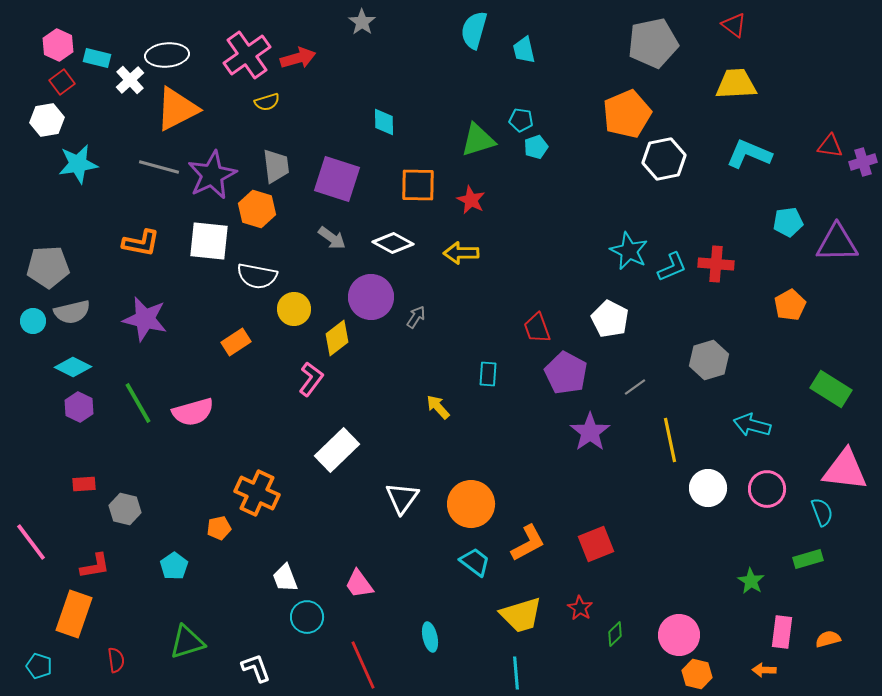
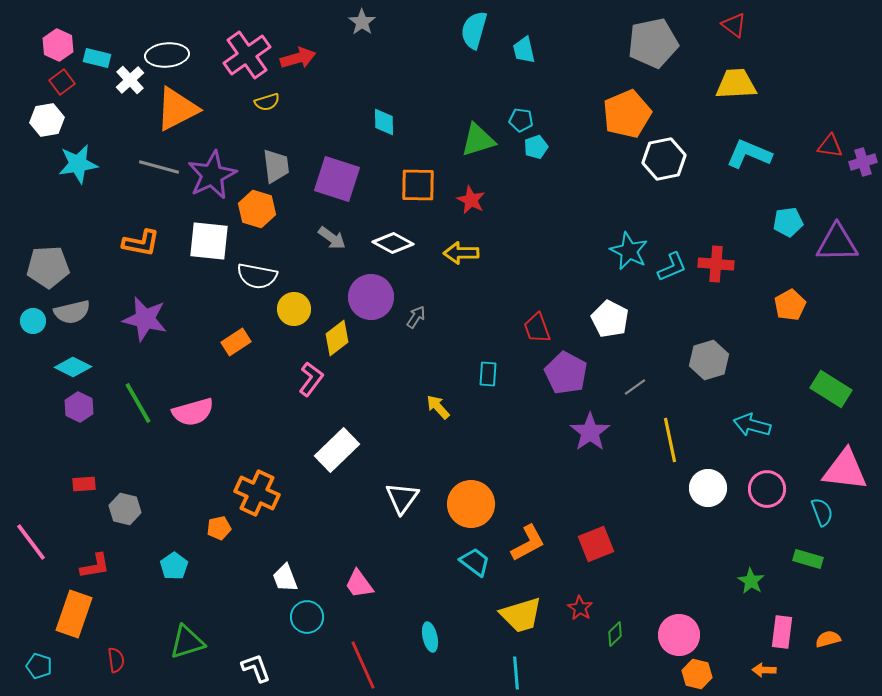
green rectangle at (808, 559): rotated 32 degrees clockwise
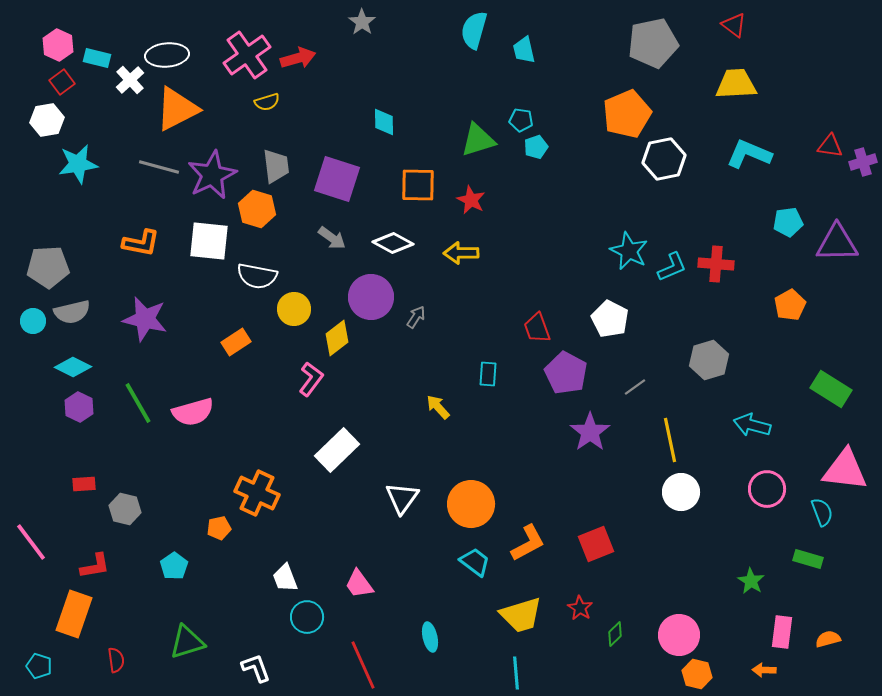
white circle at (708, 488): moved 27 px left, 4 px down
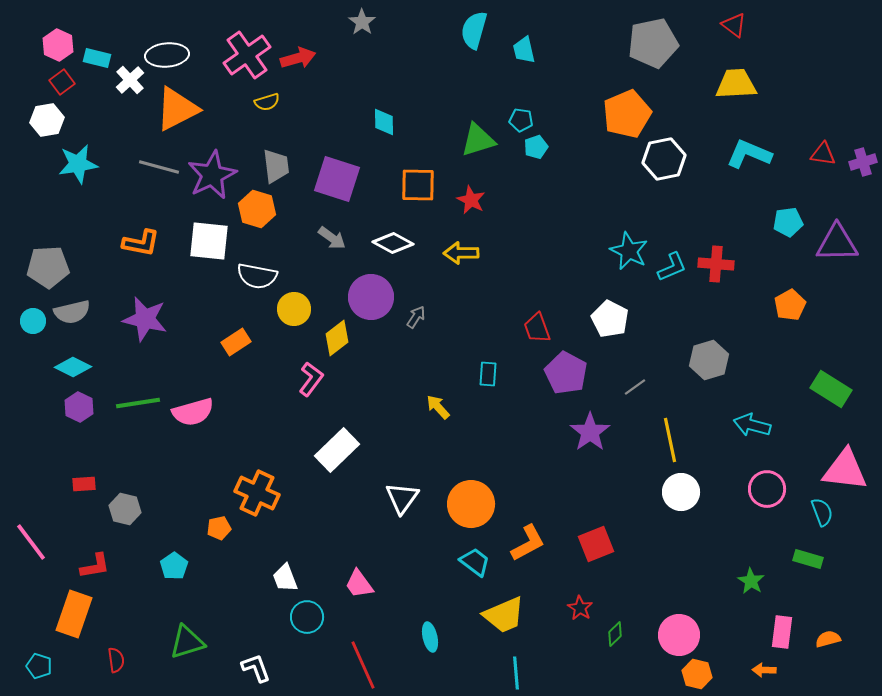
red triangle at (830, 146): moved 7 px left, 8 px down
green line at (138, 403): rotated 69 degrees counterclockwise
yellow trapezoid at (521, 615): moved 17 px left; rotated 6 degrees counterclockwise
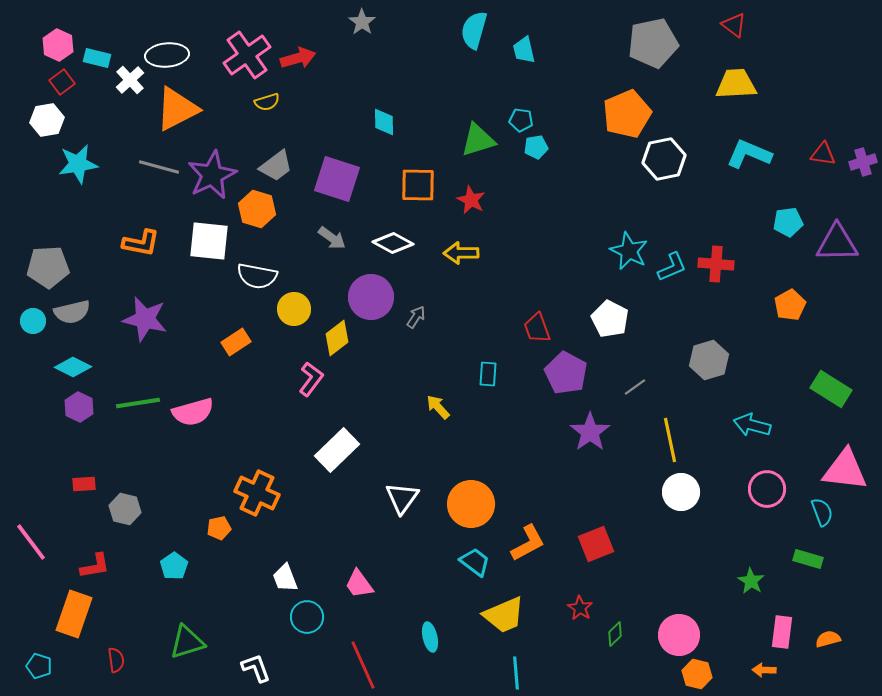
cyan pentagon at (536, 147): rotated 10 degrees clockwise
gray trapezoid at (276, 166): rotated 60 degrees clockwise
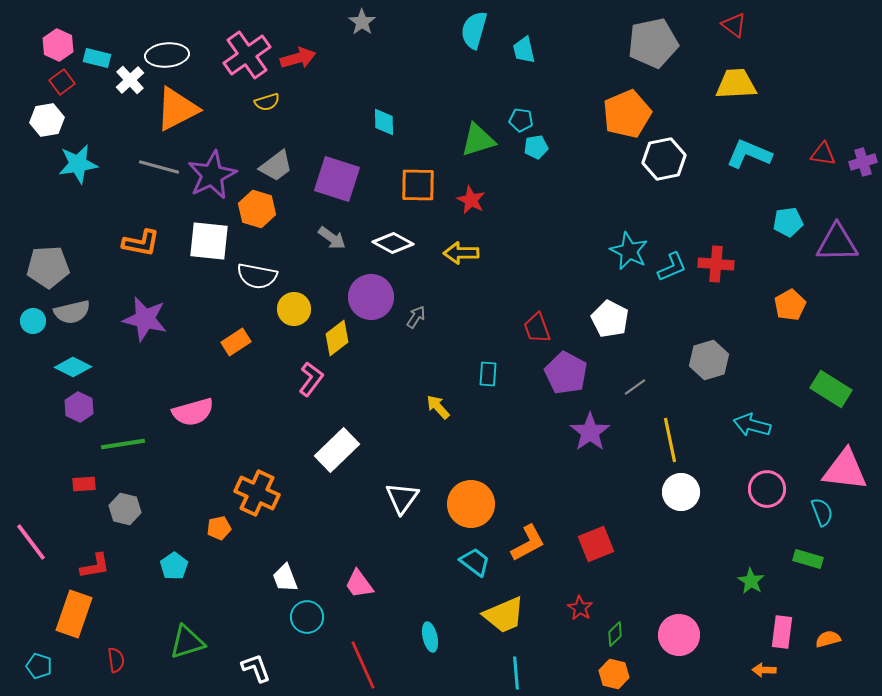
green line at (138, 403): moved 15 px left, 41 px down
orange hexagon at (697, 674): moved 83 px left
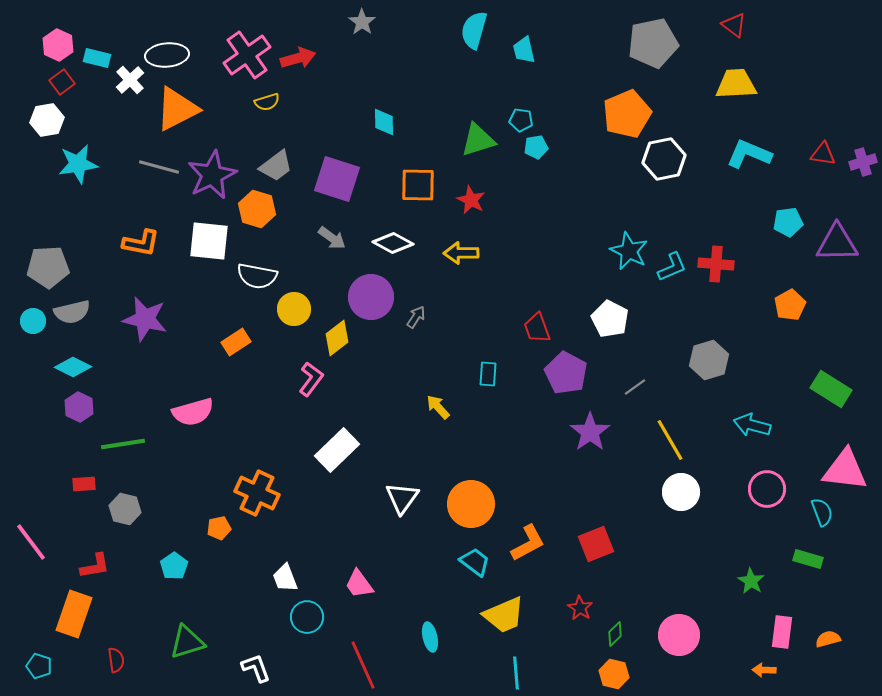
yellow line at (670, 440): rotated 18 degrees counterclockwise
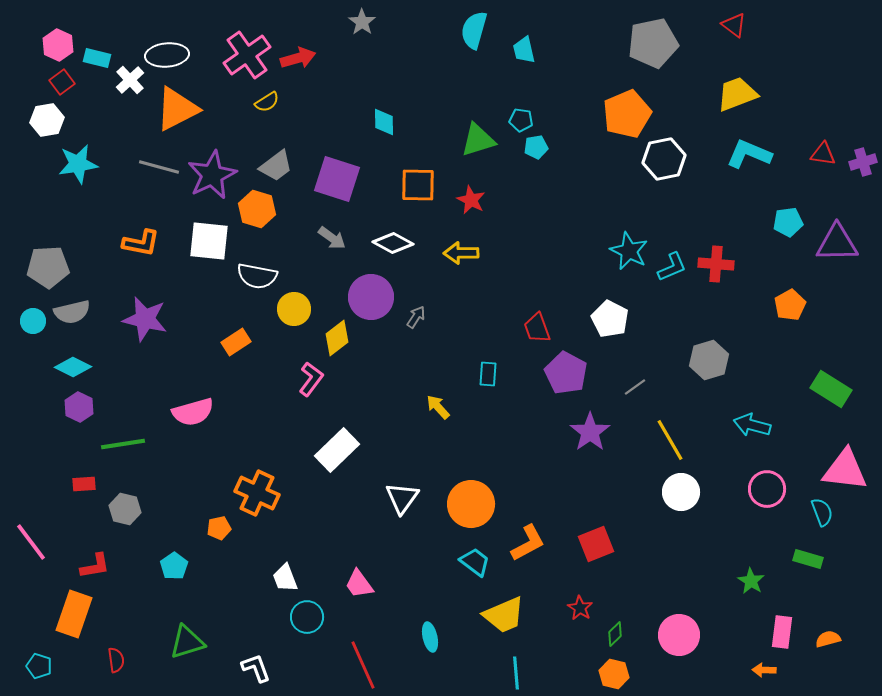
yellow trapezoid at (736, 84): moved 1 px right, 10 px down; rotated 18 degrees counterclockwise
yellow semicircle at (267, 102): rotated 15 degrees counterclockwise
